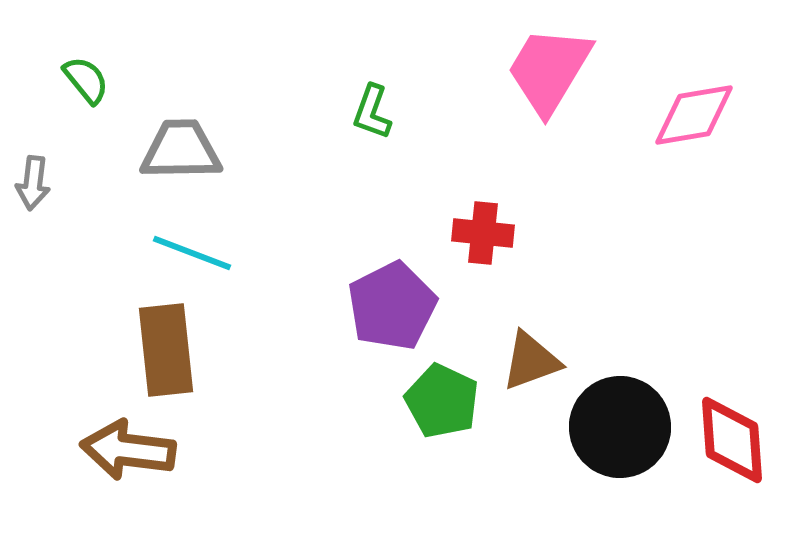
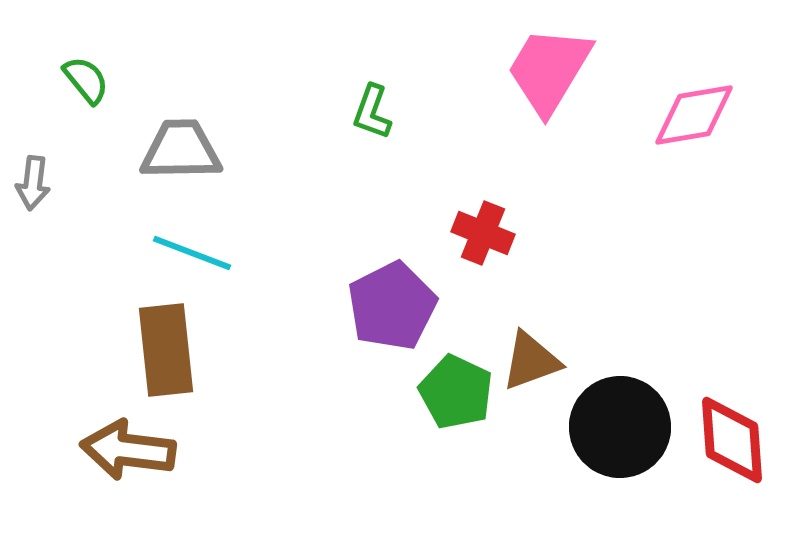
red cross: rotated 16 degrees clockwise
green pentagon: moved 14 px right, 9 px up
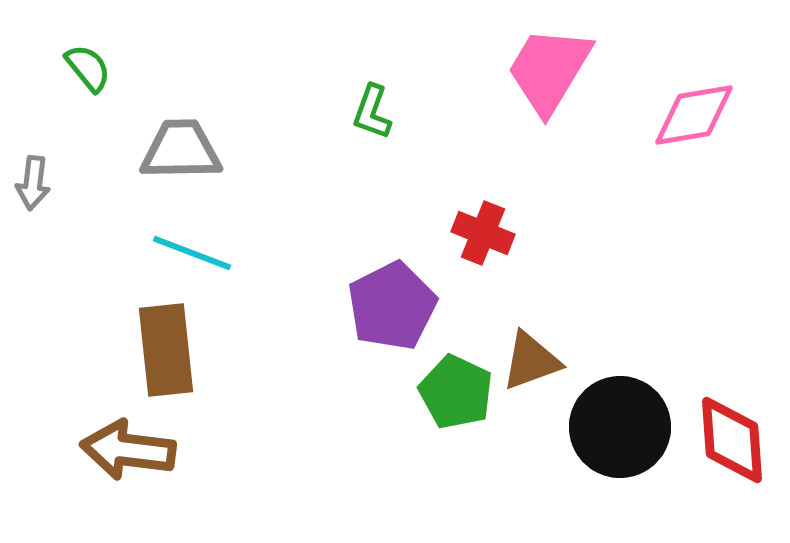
green semicircle: moved 2 px right, 12 px up
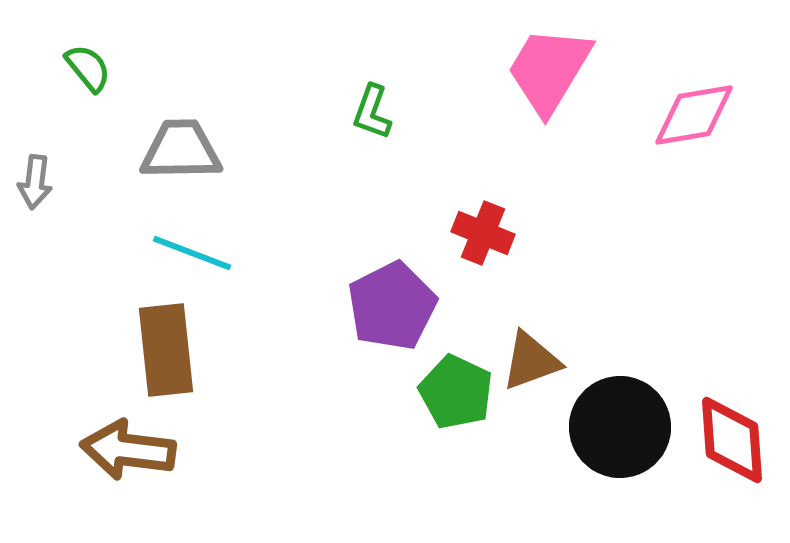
gray arrow: moved 2 px right, 1 px up
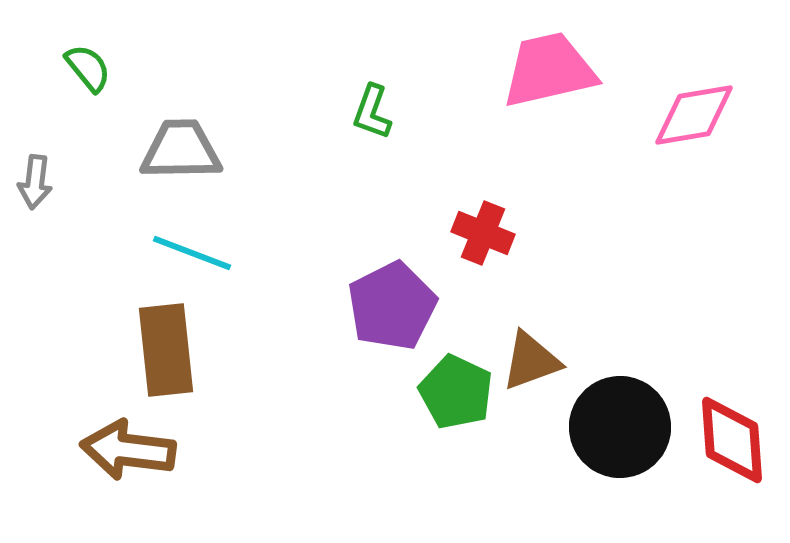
pink trapezoid: rotated 46 degrees clockwise
